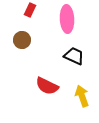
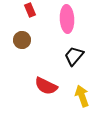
red rectangle: rotated 48 degrees counterclockwise
black trapezoid: rotated 75 degrees counterclockwise
red semicircle: moved 1 px left
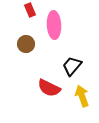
pink ellipse: moved 13 px left, 6 px down
brown circle: moved 4 px right, 4 px down
black trapezoid: moved 2 px left, 10 px down
red semicircle: moved 3 px right, 2 px down
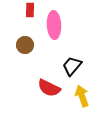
red rectangle: rotated 24 degrees clockwise
brown circle: moved 1 px left, 1 px down
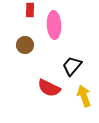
yellow arrow: moved 2 px right
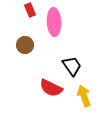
red rectangle: rotated 24 degrees counterclockwise
pink ellipse: moved 3 px up
black trapezoid: rotated 105 degrees clockwise
red semicircle: moved 2 px right
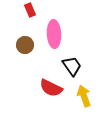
pink ellipse: moved 12 px down
